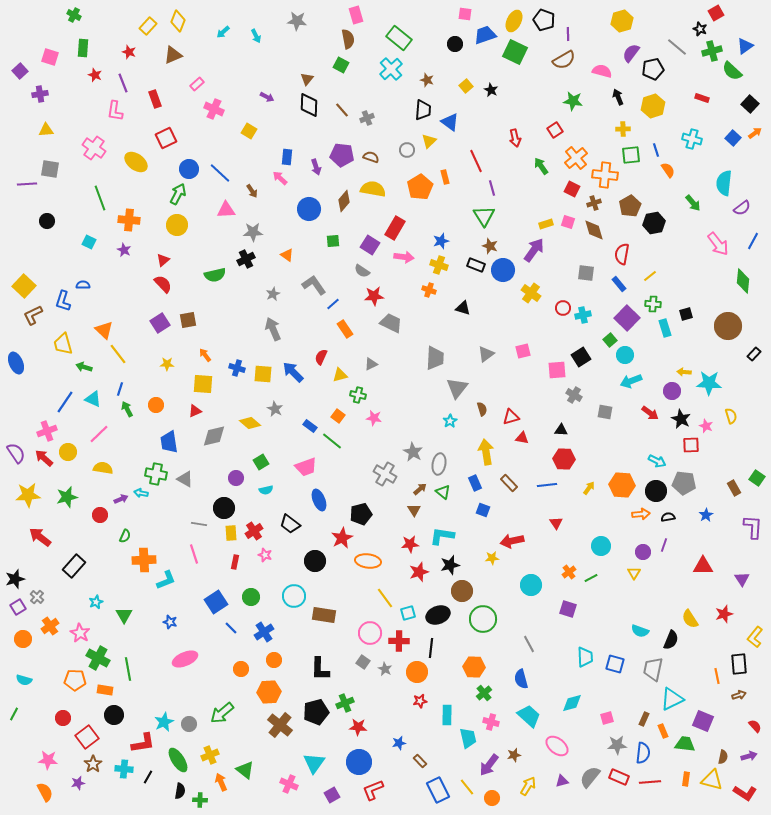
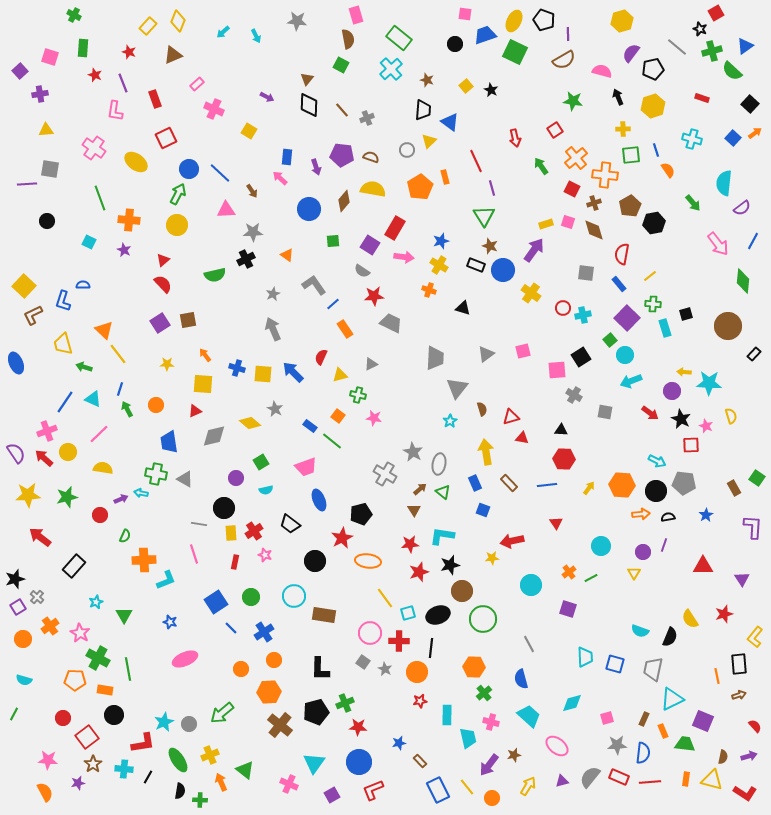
yellow cross at (439, 265): rotated 12 degrees clockwise
black semicircle at (671, 640): moved 1 px left, 3 px up
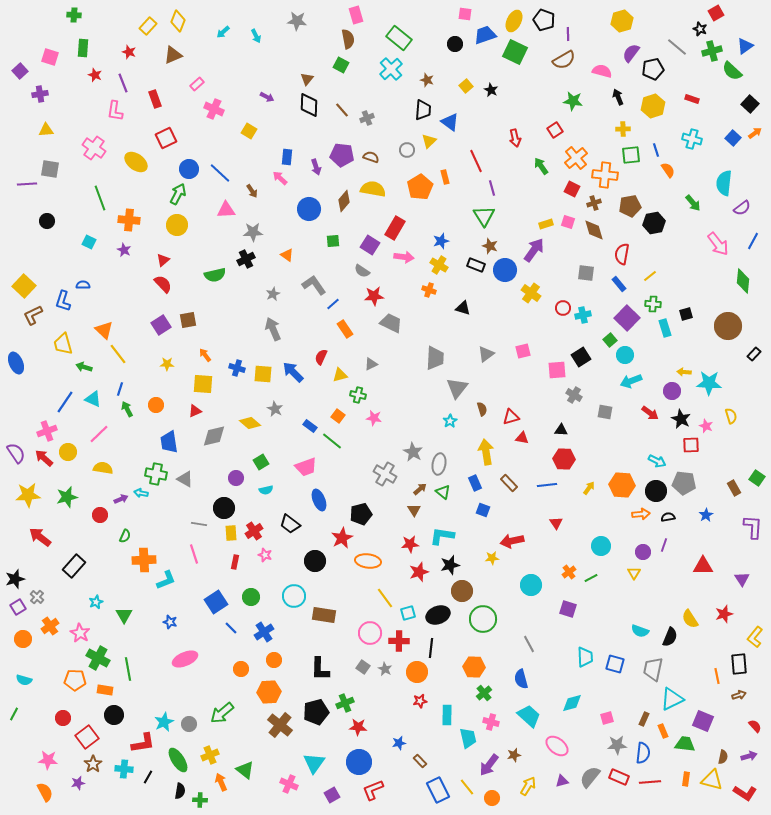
green cross at (74, 15): rotated 24 degrees counterclockwise
red rectangle at (702, 98): moved 10 px left, 1 px down
brown pentagon at (630, 206): rotated 20 degrees clockwise
blue circle at (503, 270): moved 2 px right
purple square at (160, 323): moved 1 px right, 2 px down
gray square at (363, 662): moved 5 px down
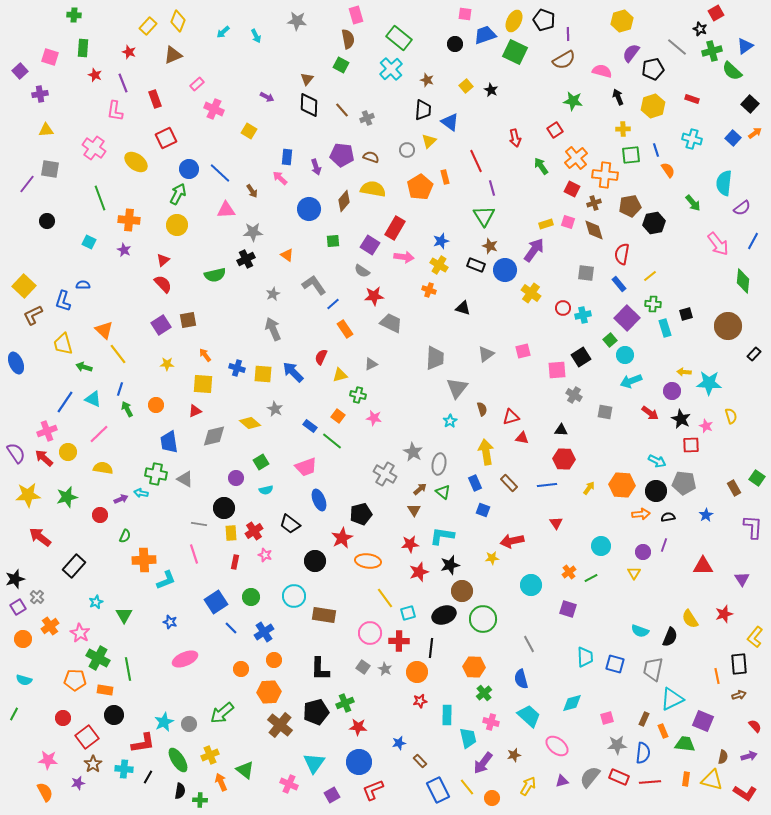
purple line at (27, 184): rotated 48 degrees counterclockwise
black ellipse at (438, 615): moved 6 px right
purple arrow at (489, 765): moved 6 px left, 2 px up
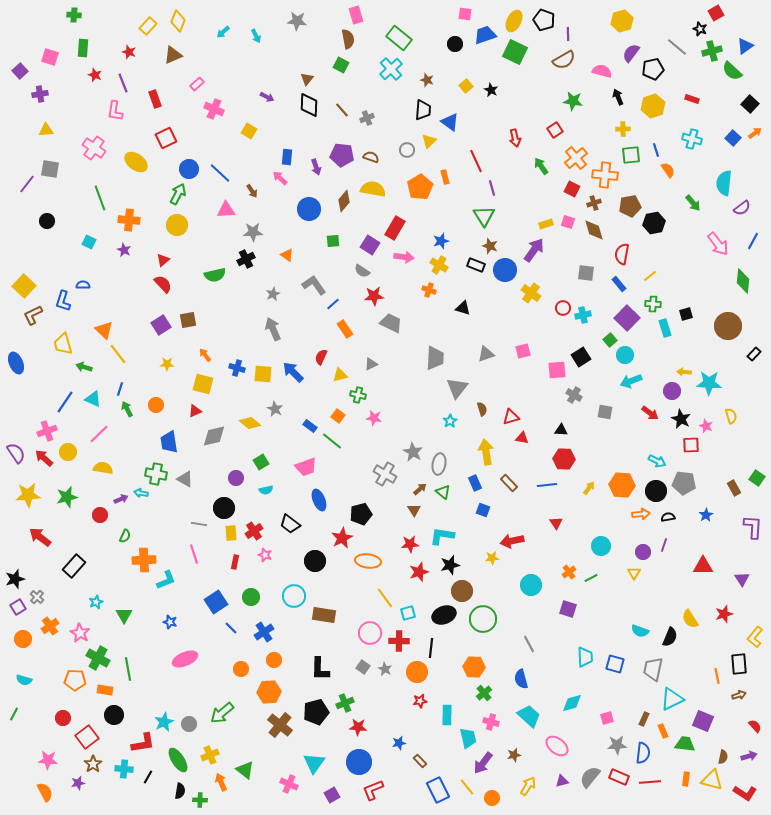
gray triangle at (486, 354): rotated 18 degrees clockwise
yellow square at (203, 384): rotated 10 degrees clockwise
